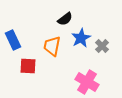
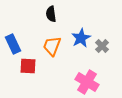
black semicircle: moved 14 px left, 5 px up; rotated 119 degrees clockwise
blue rectangle: moved 4 px down
orange trapezoid: rotated 10 degrees clockwise
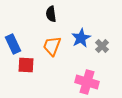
red square: moved 2 px left, 1 px up
pink cross: rotated 15 degrees counterclockwise
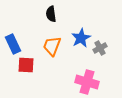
gray cross: moved 2 px left, 2 px down; rotated 16 degrees clockwise
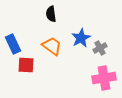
orange trapezoid: rotated 105 degrees clockwise
pink cross: moved 17 px right, 4 px up; rotated 25 degrees counterclockwise
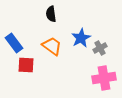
blue rectangle: moved 1 px right, 1 px up; rotated 12 degrees counterclockwise
